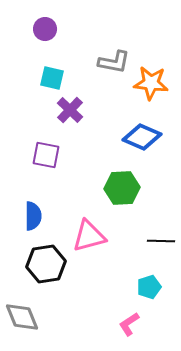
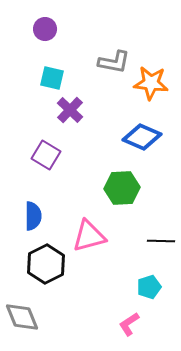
purple square: rotated 20 degrees clockwise
black hexagon: rotated 18 degrees counterclockwise
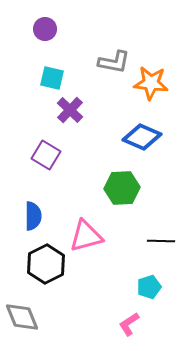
pink triangle: moved 3 px left
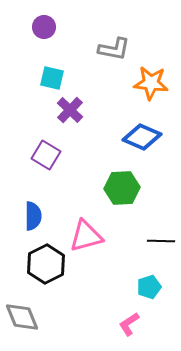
purple circle: moved 1 px left, 2 px up
gray L-shape: moved 13 px up
